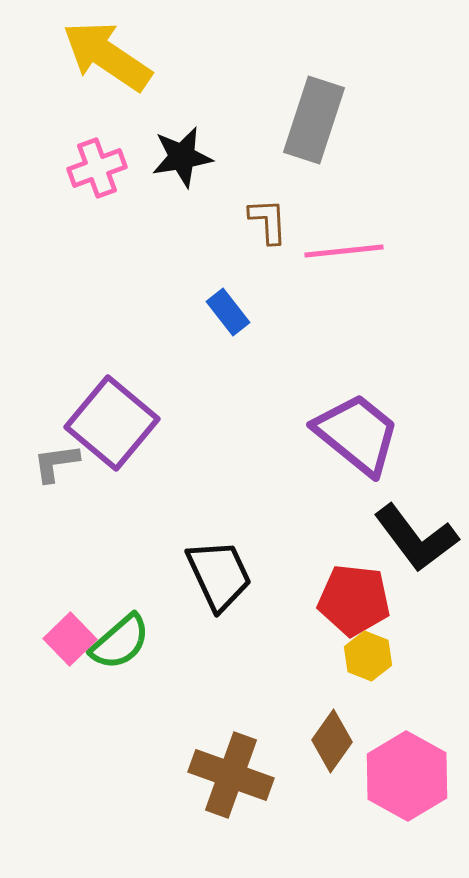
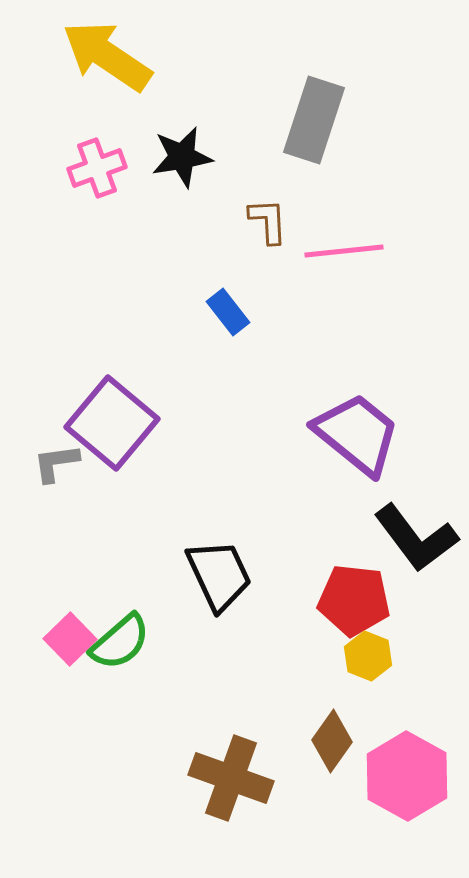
brown cross: moved 3 px down
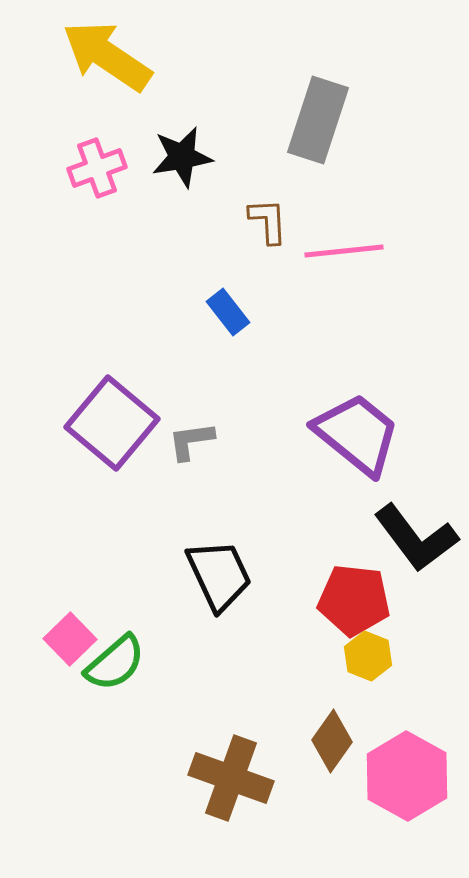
gray rectangle: moved 4 px right
gray L-shape: moved 135 px right, 22 px up
green semicircle: moved 5 px left, 21 px down
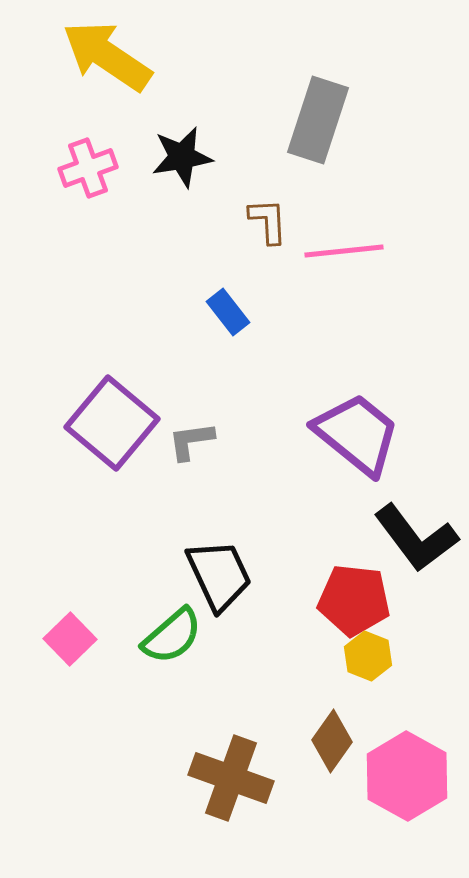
pink cross: moved 9 px left
green semicircle: moved 57 px right, 27 px up
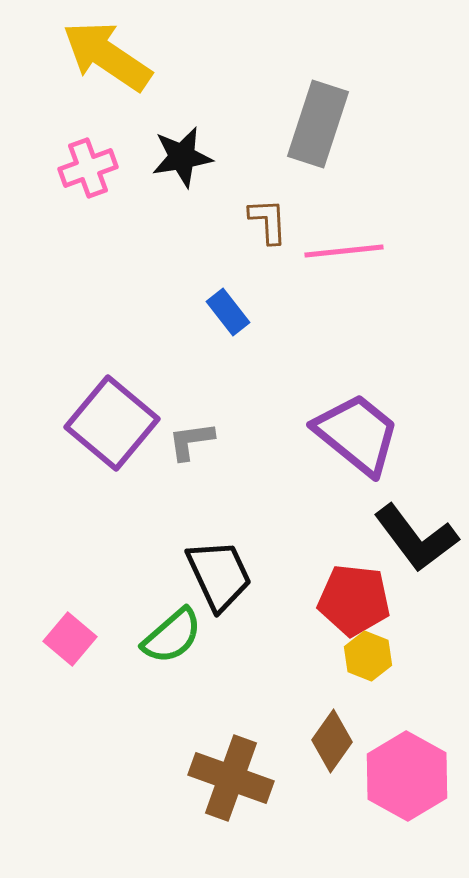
gray rectangle: moved 4 px down
pink square: rotated 6 degrees counterclockwise
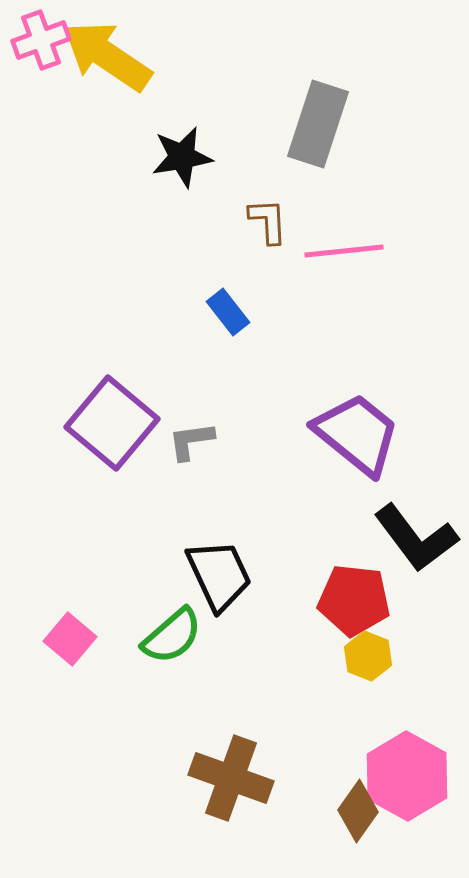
pink cross: moved 47 px left, 128 px up
brown diamond: moved 26 px right, 70 px down
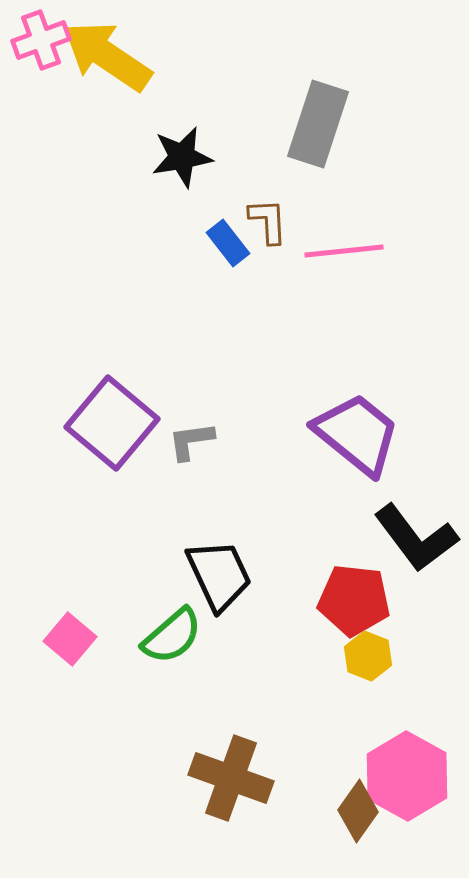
blue rectangle: moved 69 px up
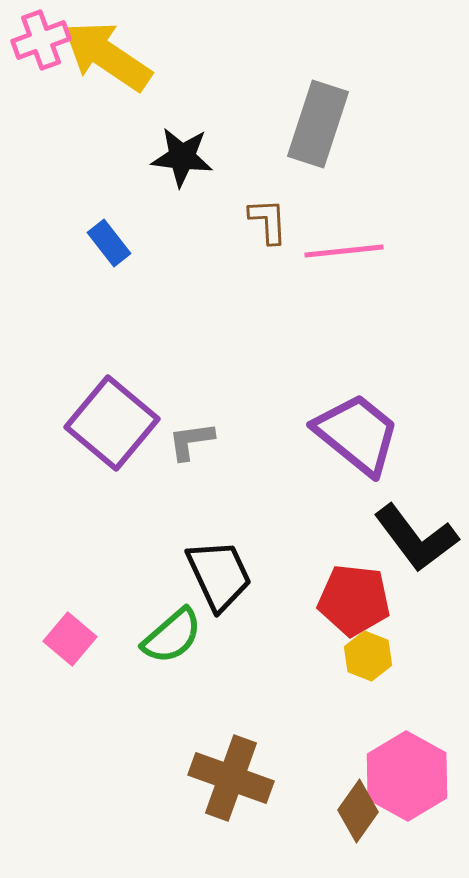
black star: rotated 16 degrees clockwise
blue rectangle: moved 119 px left
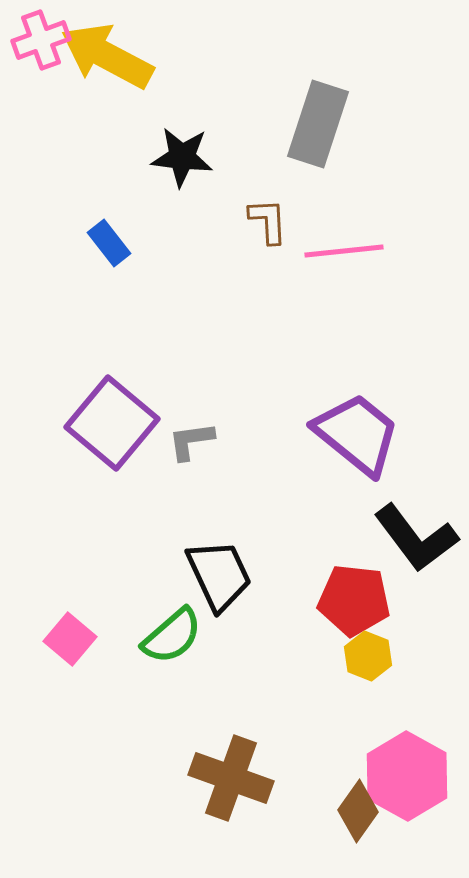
yellow arrow: rotated 6 degrees counterclockwise
